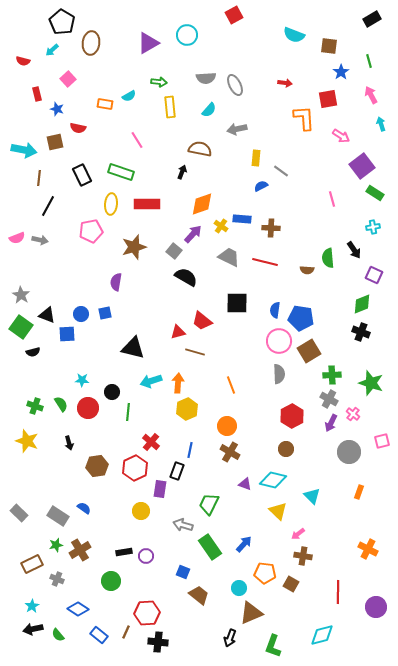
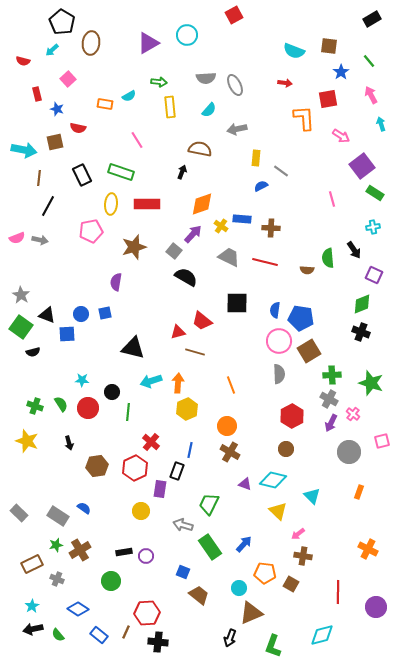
cyan semicircle at (294, 35): moved 16 px down
green line at (369, 61): rotated 24 degrees counterclockwise
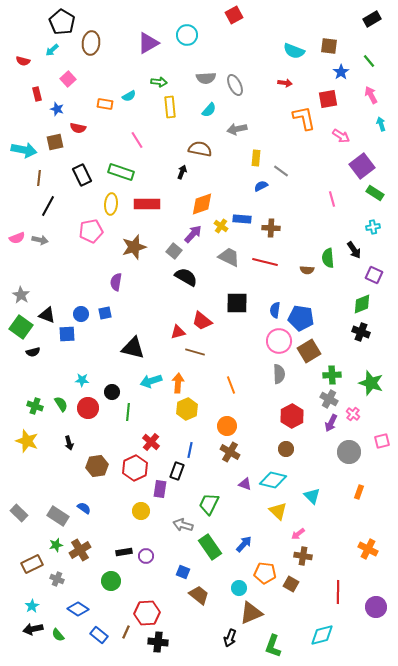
orange L-shape at (304, 118): rotated 8 degrees counterclockwise
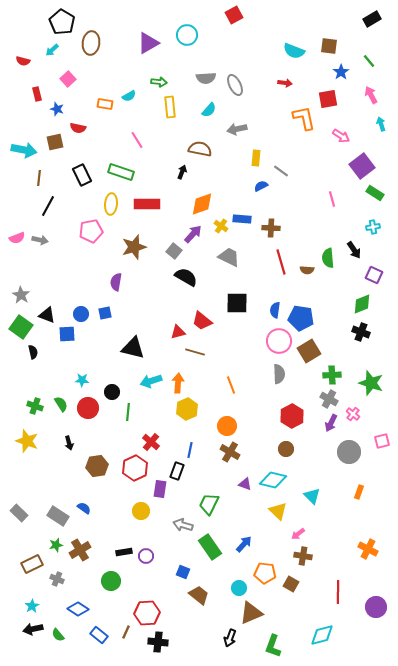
red line at (265, 262): moved 16 px right; rotated 60 degrees clockwise
black semicircle at (33, 352): rotated 88 degrees counterclockwise
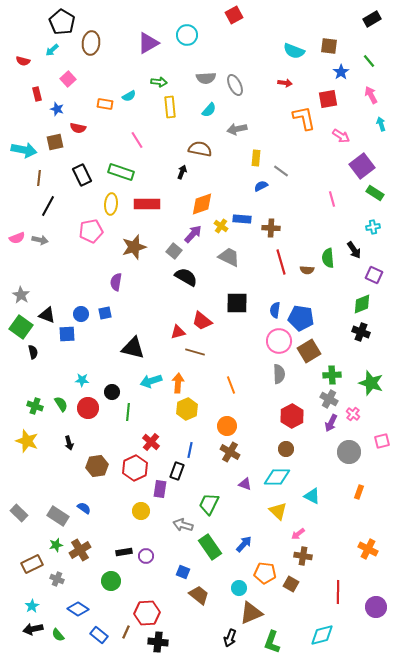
cyan diamond at (273, 480): moved 4 px right, 3 px up; rotated 12 degrees counterclockwise
cyan triangle at (312, 496): rotated 18 degrees counterclockwise
green L-shape at (273, 646): moved 1 px left, 4 px up
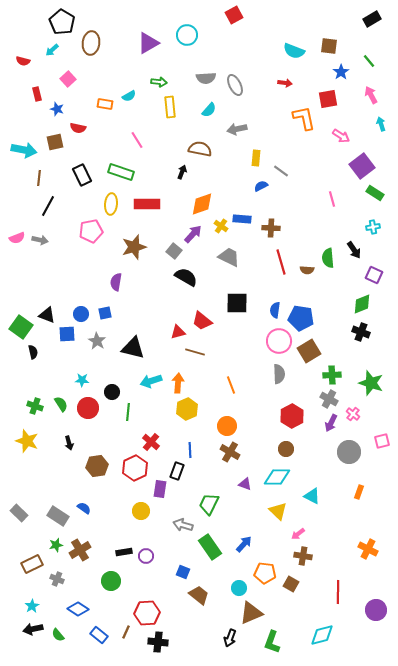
gray star at (21, 295): moved 76 px right, 46 px down
blue line at (190, 450): rotated 14 degrees counterclockwise
purple circle at (376, 607): moved 3 px down
